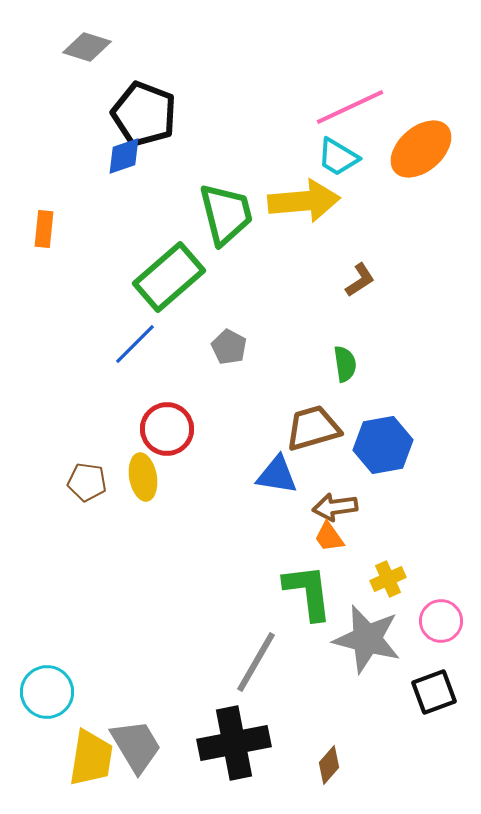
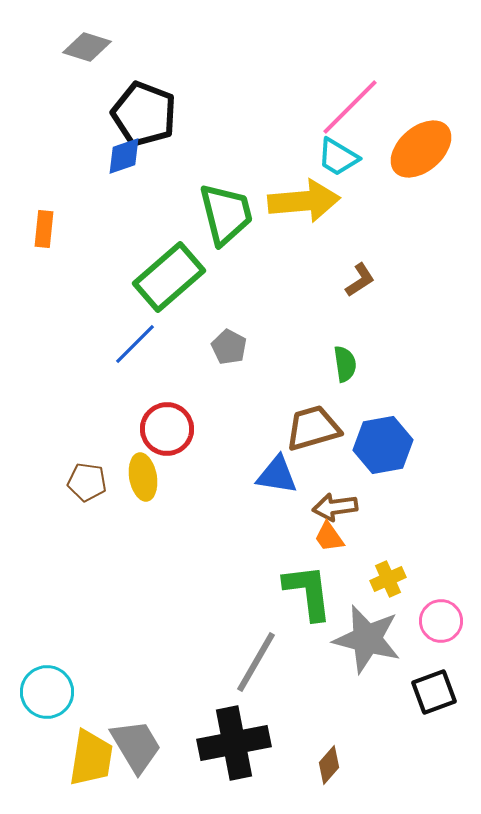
pink line: rotated 20 degrees counterclockwise
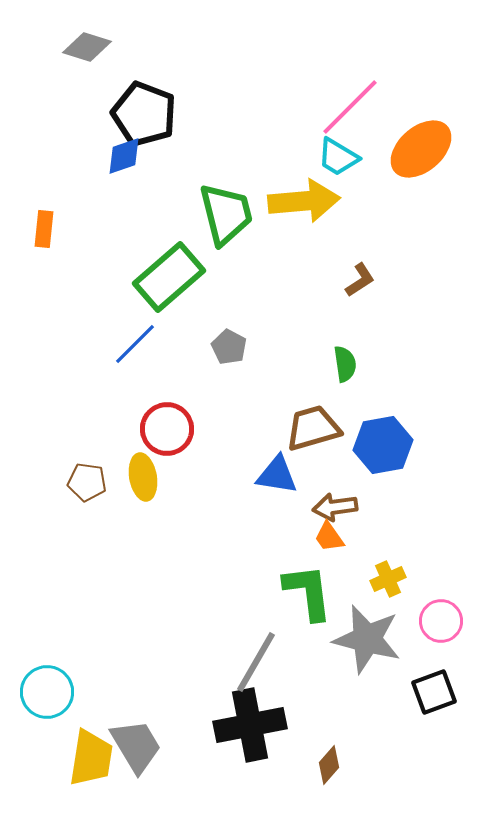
black cross: moved 16 px right, 18 px up
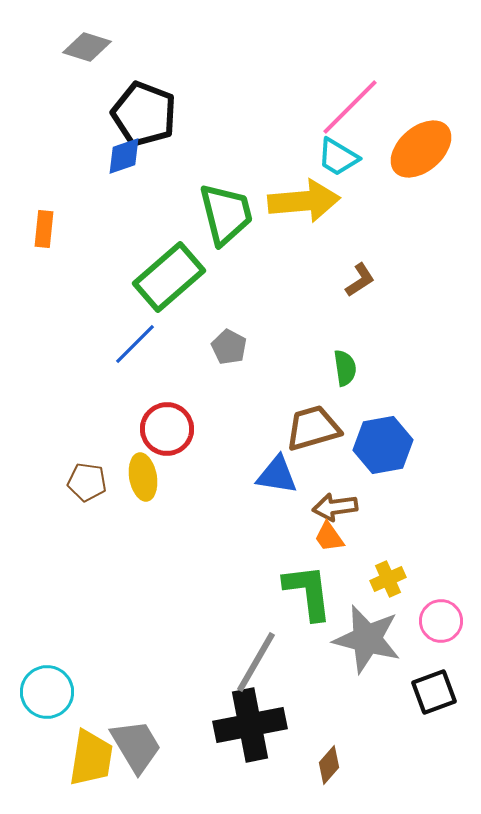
green semicircle: moved 4 px down
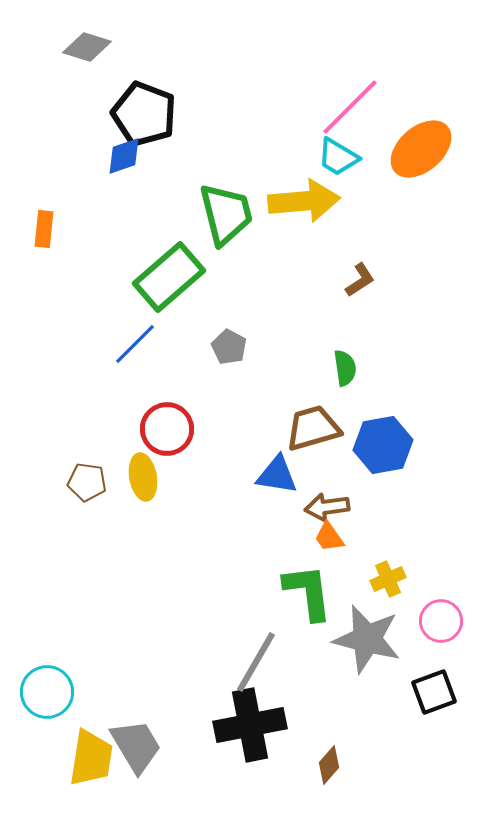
brown arrow: moved 8 px left
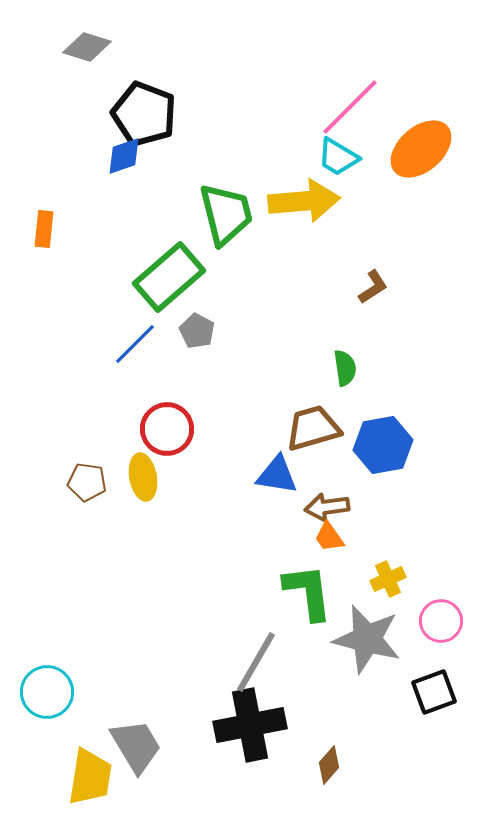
brown L-shape: moved 13 px right, 7 px down
gray pentagon: moved 32 px left, 16 px up
yellow trapezoid: moved 1 px left, 19 px down
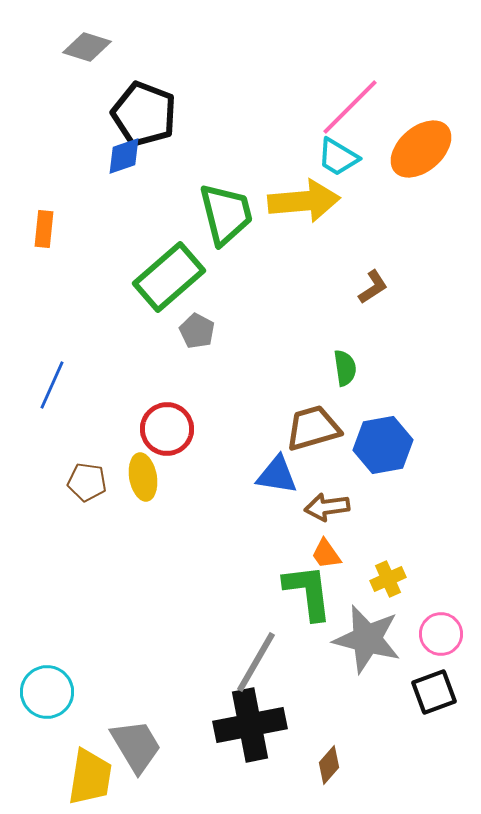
blue line: moved 83 px left, 41 px down; rotated 21 degrees counterclockwise
orange trapezoid: moved 3 px left, 17 px down
pink circle: moved 13 px down
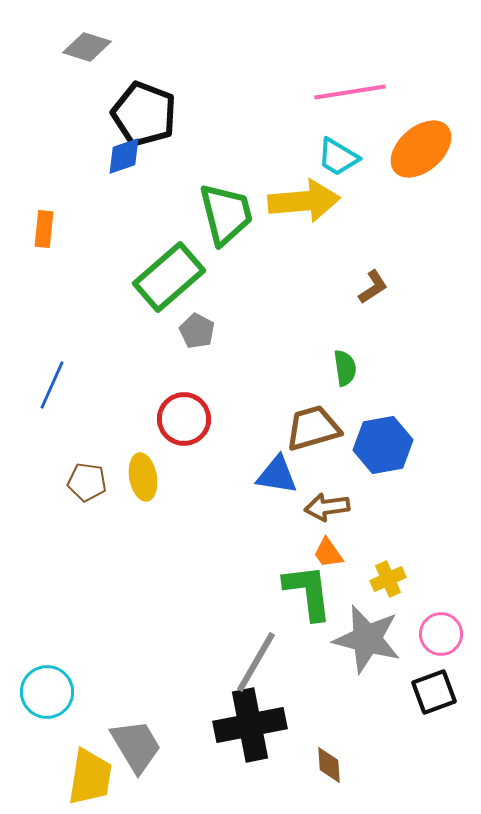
pink line: moved 15 px up; rotated 36 degrees clockwise
red circle: moved 17 px right, 10 px up
orange trapezoid: moved 2 px right, 1 px up
brown diamond: rotated 45 degrees counterclockwise
